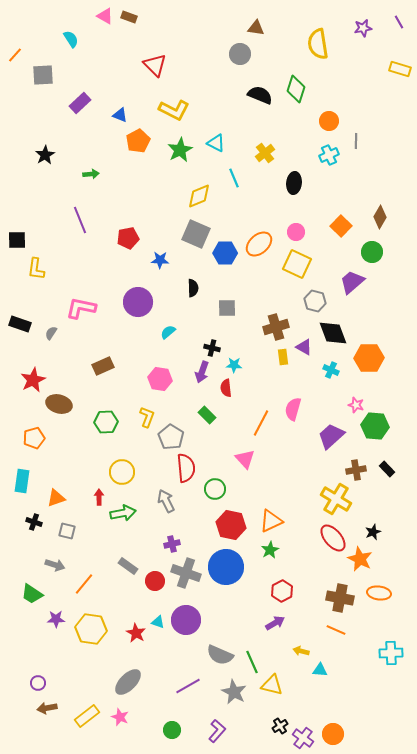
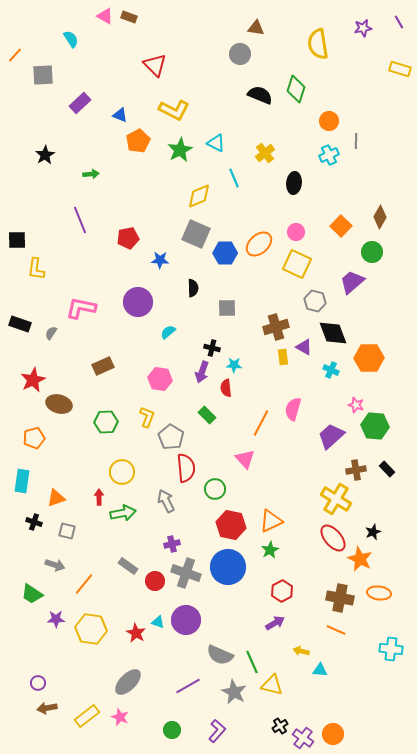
blue circle at (226, 567): moved 2 px right
cyan cross at (391, 653): moved 4 px up; rotated 10 degrees clockwise
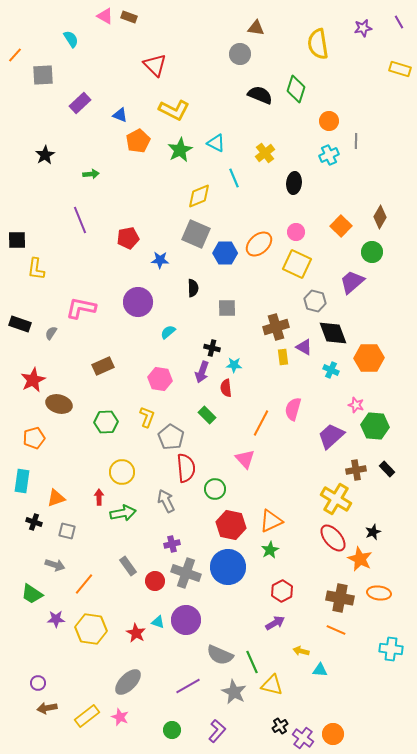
gray rectangle at (128, 566): rotated 18 degrees clockwise
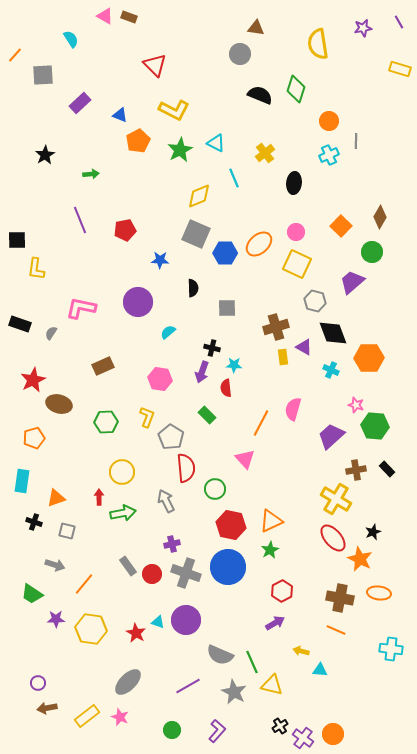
red pentagon at (128, 238): moved 3 px left, 8 px up
red circle at (155, 581): moved 3 px left, 7 px up
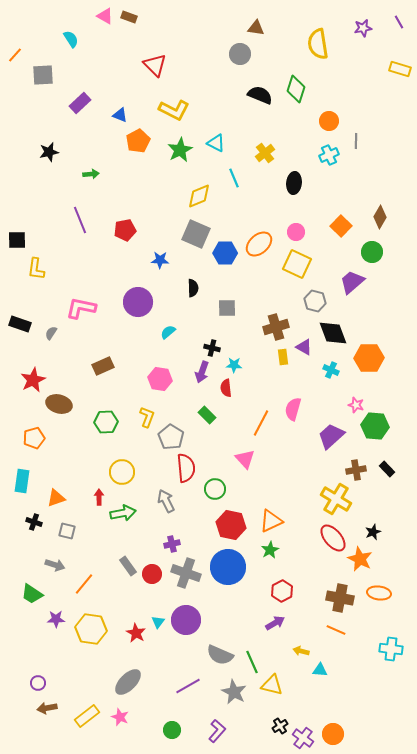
black star at (45, 155): moved 4 px right, 3 px up; rotated 18 degrees clockwise
cyan triangle at (158, 622): rotated 48 degrees clockwise
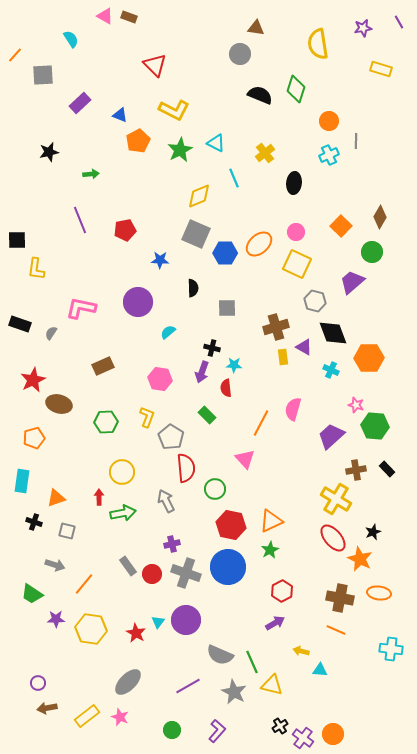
yellow rectangle at (400, 69): moved 19 px left
